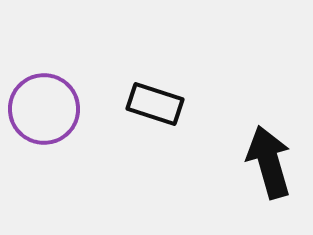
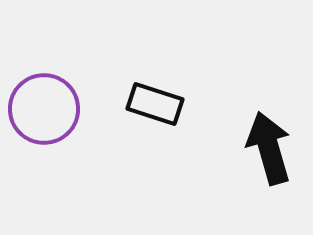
black arrow: moved 14 px up
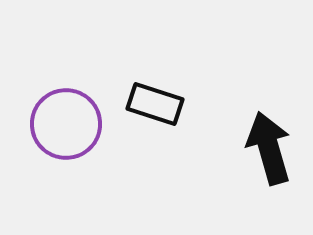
purple circle: moved 22 px right, 15 px down
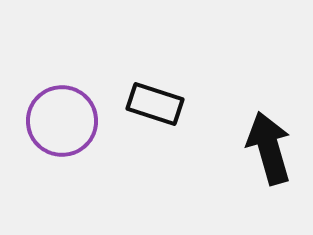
purple circle: moved 4 px left, 3 px up
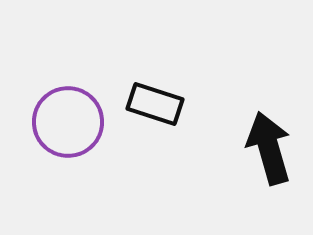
purple circle: moved 6 px right, 1 px down
